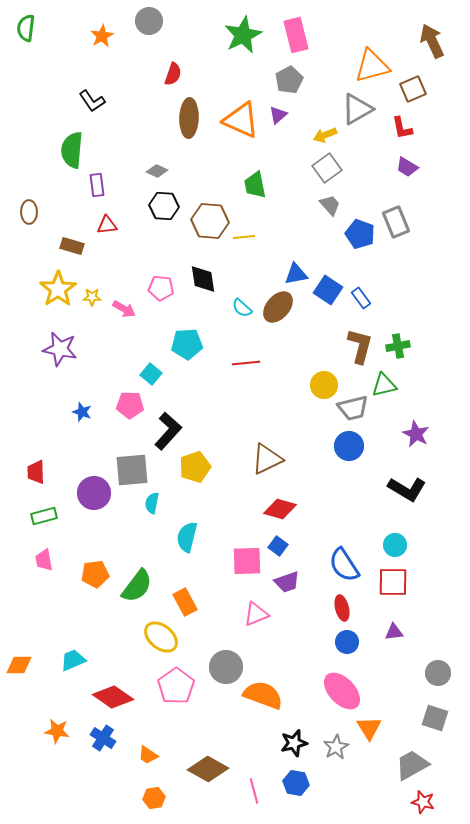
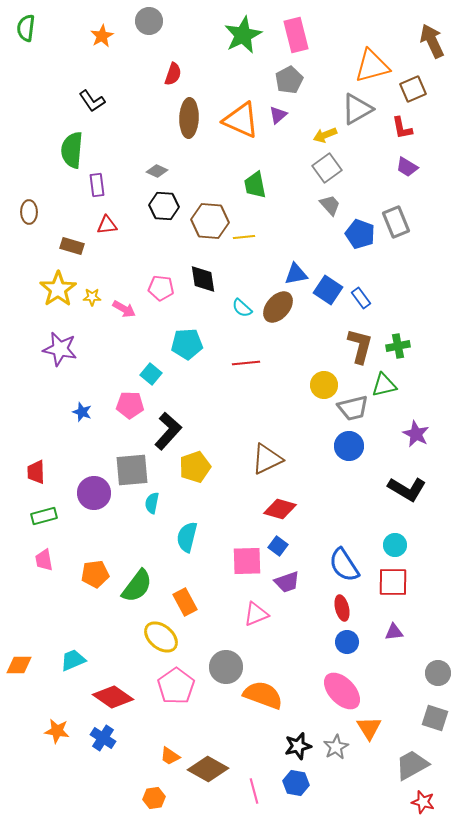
black star at (294, 743): moved 4 px right, 3 px down
orange trapezoid at (148, 755): moved 22 px right, 1 px down
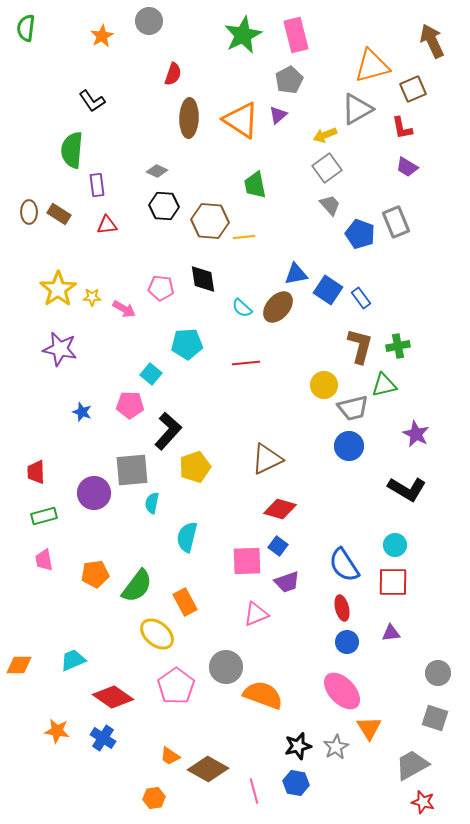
orange triangle at (241, 120): rotated 9 degrees clockwise
brown rectangle at (72, 246): moved 13 px left, 32 px up; rotated 15 degrees clockwise
purple triangle at (394, 632): moved 3 px left, 1 px down
yellow ellipse at (161, 637): moved 4 px left, 3 px up
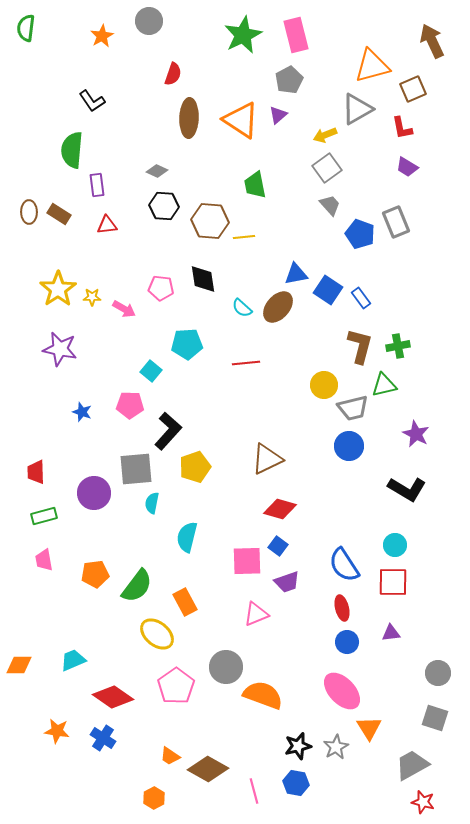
cyan square at (151, 374): moved 3 px up
gray square at (132, 470): moved 4 px right, 1 px up
orange hexagon at (154, 798): rotated 20 degrees counterclockwise
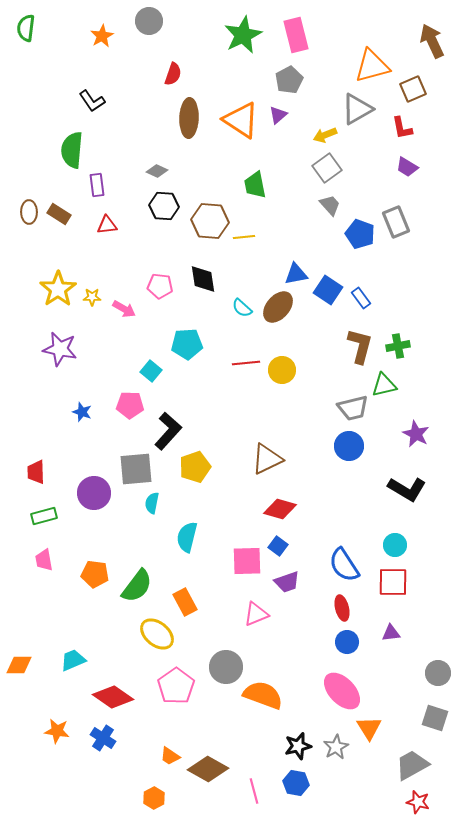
pink pentagon at (161, 288): moved 1 px left, 2 px up
yellow circle at (324, 385): moved 42 px left, 15 px up
orange pentagon at (95, 574): rotated 16 degrees clockwise
red star at (423, 802): moved 5 px left
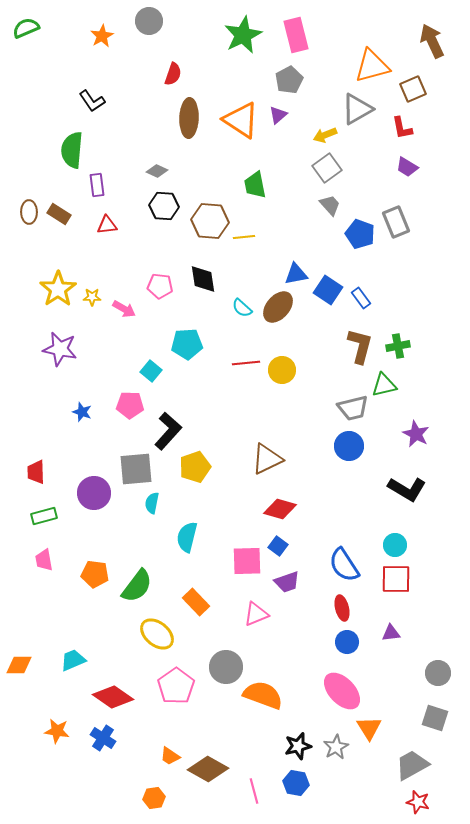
green semicircle at (26, 28): rotated 60 degrees clockwise
red square at (393, 582): moved 3 px right, 3 px up
orange rectangle at (185, 602): moved 11 px right; rotated 16 degrees counterclockwise
orange hexagon at (154, 798): rotated 20 degrees clockwise
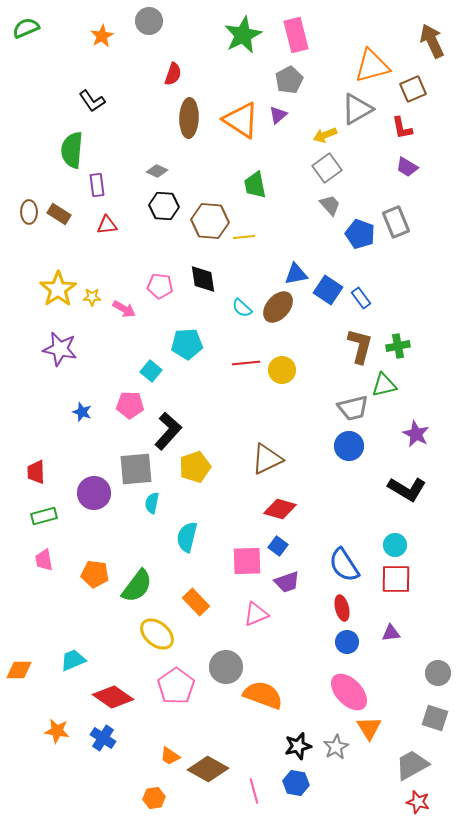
orange diamond at (19, 665): moved 5 px down
pink ellipse at (342, 691): moved 7 px right, 1 px down
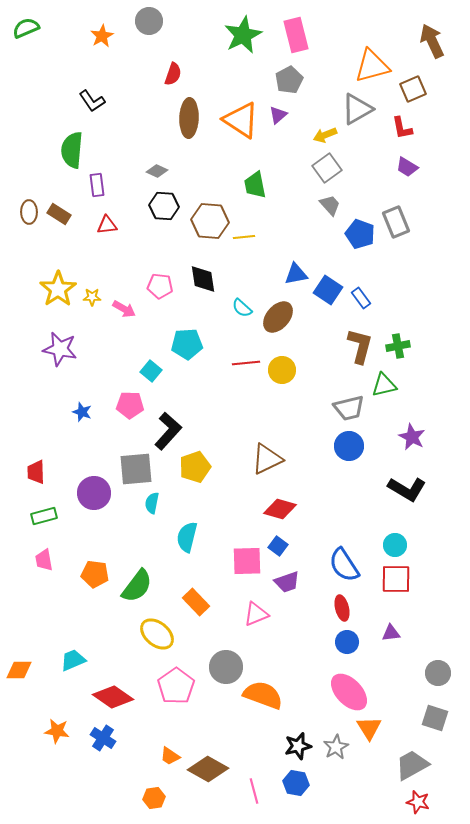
brown ellipse at (278, 307): moved 10 px down
gray trapezoid at (353, 408): moved 4 px left
purple star at (416, 434): moved 4 px left, 3 px down
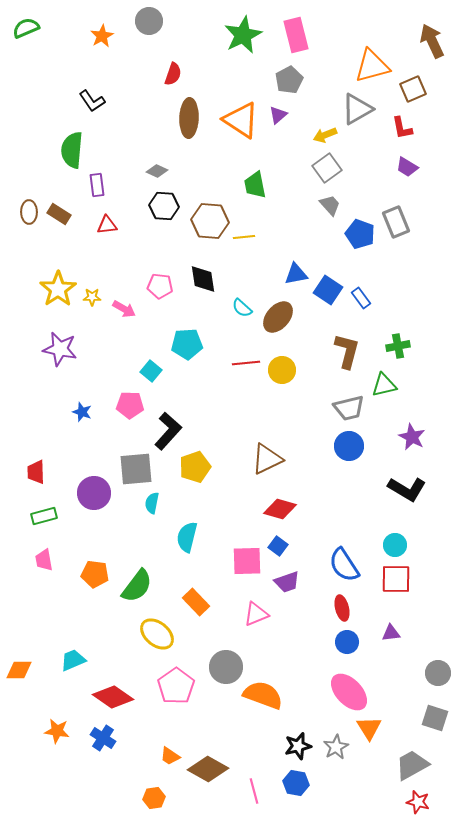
brown L-shape at (360, 346): moved 13 px left, 5 px down
